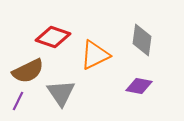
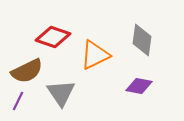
brown semicircle: moved 1 px left
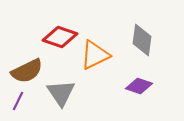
red diamond: moved 7 px right
purple diamond: rotated 8 degrees clockwise
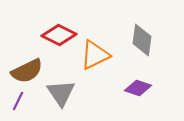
red diamond: moved 1 px left, 2 px up; rotated 8 degrees clockwise
purple diamond: moved 1 px left, 2 px down
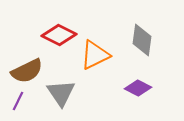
purple diamond: rotated 8 degrees clockwise
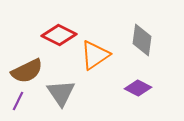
orange triangle: rotated 8 degrees counterclockwise
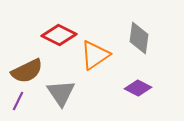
gray diamond: moved 3 px left, 2 px up
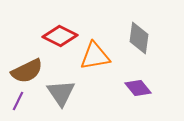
red diamond: moved 1 px right, 1 px down
orange triangle: moved 1 px down; rotated 24 degrees clockwise
purple diamond: rotated 24 degrees clockwise
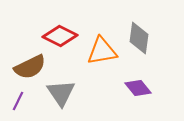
orange triangle: moved 7 px right, 5 px up
brown semicircle: moved 3 px right, 4 px up
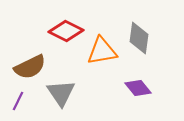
red diamond: moved 6 px right, 5 px up
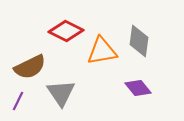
gray diamond: moved 3 px down
